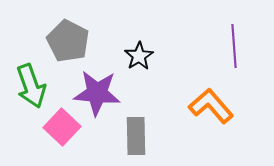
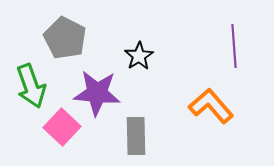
gray pentagon: moved 3 px left, 3 px up
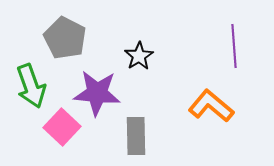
orange L-shape: rotated 9 degrees counterclockwise
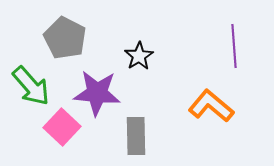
green arrow: rotated 21 degrees counterclockwise
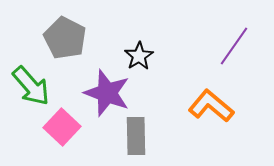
purple line: rotated 39 degrees clockwise
purple star: moved 10 px right; rotated 15 degrees clockwise
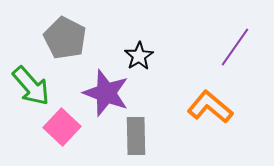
purple line: moved 1 px right, 1 px down
purple star: moved 1 px left
orange L-shape: moved 1 px left, 1 px down
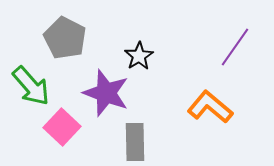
gray rectangle: moved 1 px left, 6 px down
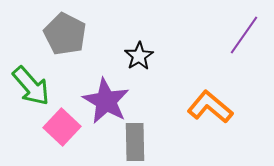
gray pentagon: moved 4 px up
purple line: moved 9 px right, 12 px up
purple star: moved 8 px down; rotated 9 degrees clockwise
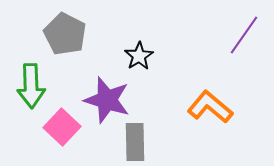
green arrow: rotated 39 degrees clockwise
purple star: moved 1 px right, 1 px up; rotated 12 degrees counterclockwise
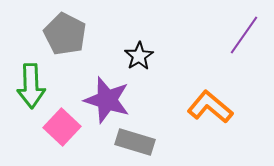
gray rectangle: rotated 72 degrees counterclockwise
